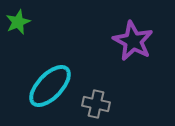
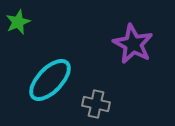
purple star: moved 3 px down
cyan ellipse: moved 6 px up
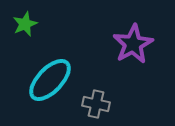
green star: moved 7 px right, 2 px down
purple star: rotated 15 degrees clockwise
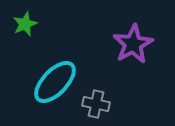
cyan ellipse: moved 5 px right, 2 px down
